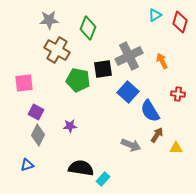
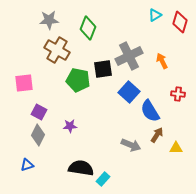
blue square: moved 1 px right
purple square: moved 3 px right
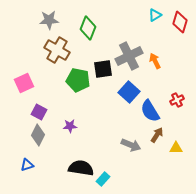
orange arrow: moved 7 px left
pink square: rotated 18 degrees counterclockwise
red cross: moved 1 px left, 6 px down; rotated 32 degrees counterclockwise
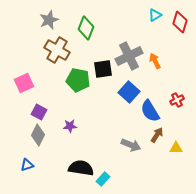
gray star: rotated 18 degrees counterclockwise
green diamond: moved 2 px left
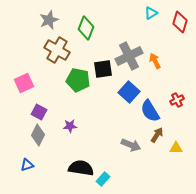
cyan triangle: moved 4 px left, 2 px up
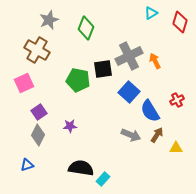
brown cross: moved 20 px left
purple square: rotated 28 degrees clockwise
gray arrow: moved 10 px up
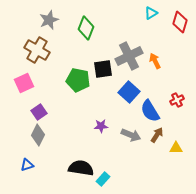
purple star: moved 31 px right
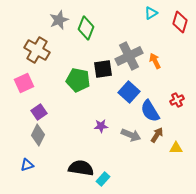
gray star: moved 10 px right
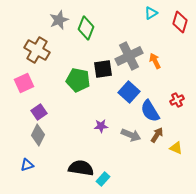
yellow triangle: rotated 24 degrees clockwise
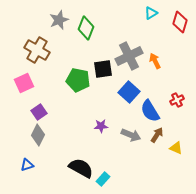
black semicircle: rotated 20 degrees clockwise
